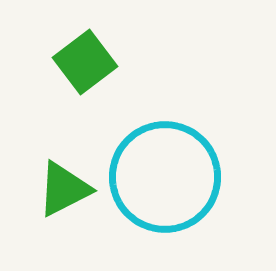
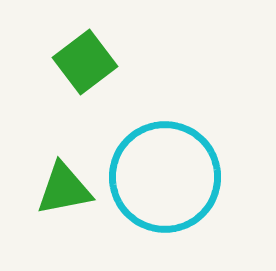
green triangle: rotated 16 degrees clockwise
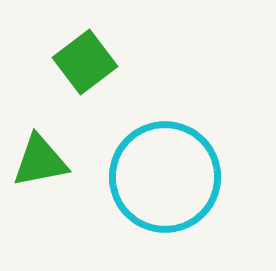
green triangle: moved 24 px left, 28 px up
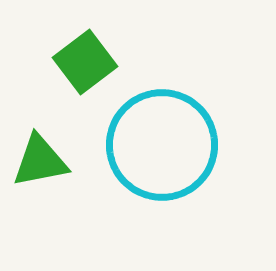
cyan circle: moved 3 px left, 32 px up
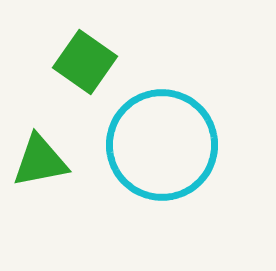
green square: rotated 18 degrees counterclockwise
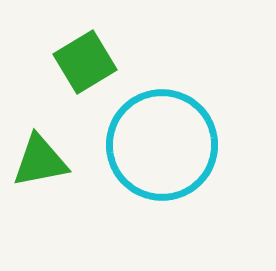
green square: rotated 24 degrees clockwise
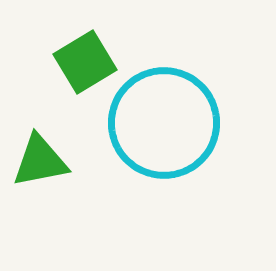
cyan circle: moved 2 px right, 22 px up
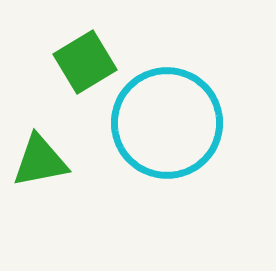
cyan circle: moved 3 px right
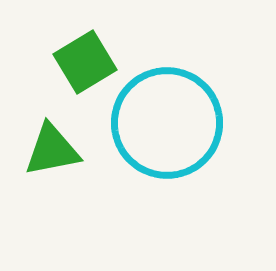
green triangle: moved 12 px right, 11 px up
